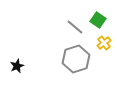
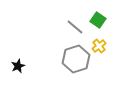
yellow cross: moved 5 px left, 3 px down
black star: moved 1 px right
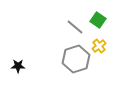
black star: rotated 24 degrees clockwise
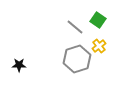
gray hexagon: moved 1 px right
black star: moved 1 px right, 1 px up
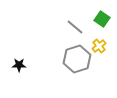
green square: moved 4 px right, 1 px up
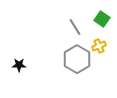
gray line: rotated 18 degrees clockwise
yellow cross: rotated 16 degrees clockwise
gray hexagon: rotated 12 degrees counterclockwise
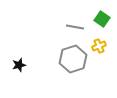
gray line: rotated 48 degrees counterclockwise
gray hexagon: moved 4 px left; rotated 12 degrees clockwise
black star: rotated 16 degrees counterclockwise
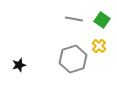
green square: moved 1 px down
gray line: moved 1 px left, 8 px up
yellow cross: rotated 24 degrees counterclockwise
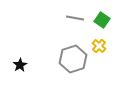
gray line: moved 1 px right, 1 px up
black star: moved 1 px right; rotated 16 degrees counterclockwise
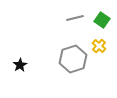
gray line: rotated 24 degrees counterclockwise
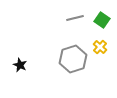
yellow cross: moved 1 px right, 1 px down
black star: rotated 16 degrees counterclockwise
